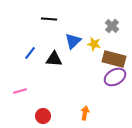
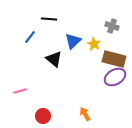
gray cross: rotated 24 degrees counterclockwise
yellow star: rotated 16 degrees clockwise
blue line: moved 16 px up
black triangle: rotated 36 degrees clockwise
orange arrow: moved 1 px down; rotated 40 degrees counterclockwise
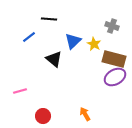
blue line: moved 1 px left; rotated 16 degrees clockwise
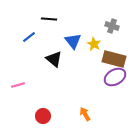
blue triangle: rotated 24 degrees counterclockwise
pink line: moved 2 px left, 6 px up
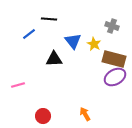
blue line: moved 3 px up
black triangle: rotated 42 degrees counterclockwise
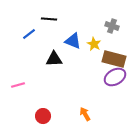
blue triangle: rotated 30 degrees counterclockwise
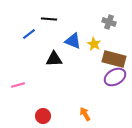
gray cross: moved 3 px left, 4 px up
